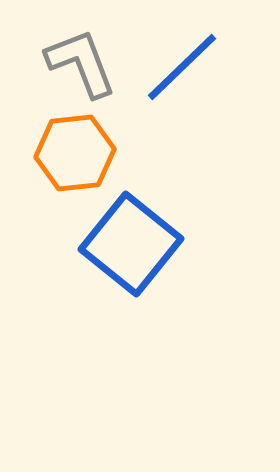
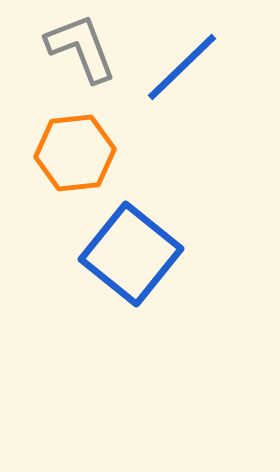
gray L-shape: moved 15 px up
blue square: moved 10 px down
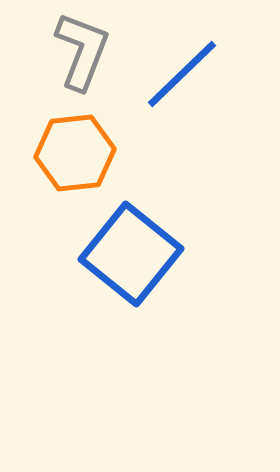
gray L-shape: moved 1 px right, 3 px down; rotated 42 degrees clockwise
blue line: moved 7 px down
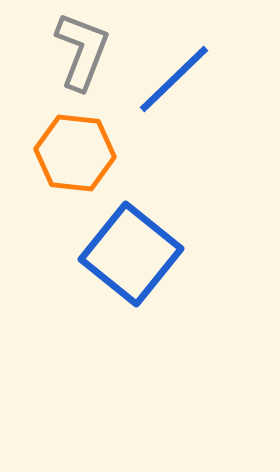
blue line: moved 8 px left, 5 px down
orange hexagon: rotated 12 degrees clockwise
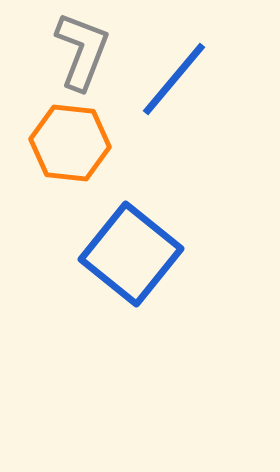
blue line: rotated 6 degrees counterclockwise
orange hexagon: moved 5 px left, 10 px up
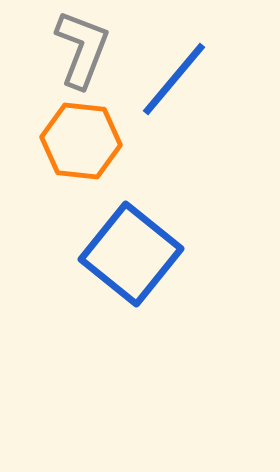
gray L-shape: moved 2 px up
orange hexagon: moved 11 px right, 2 px up
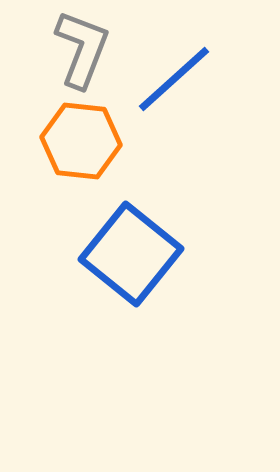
blue line: rotated 8 degrees clockwise
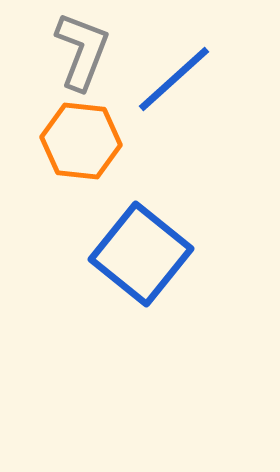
gray L-shape: moved 2 px down
blue square: moved 10 px right
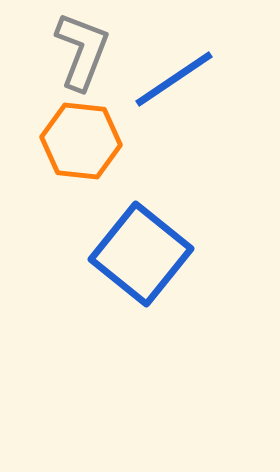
blue line: rotated 8 degrees clockwise
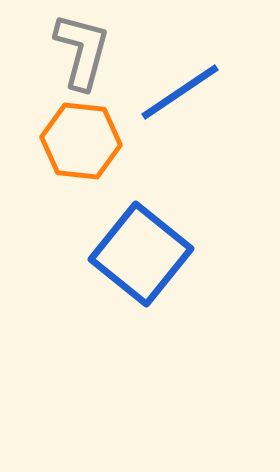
gray L-shape: rotated 6 degrees counterclockwise
blue line: moved 6 px right, 13 px down
